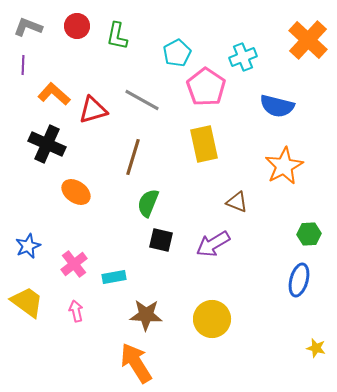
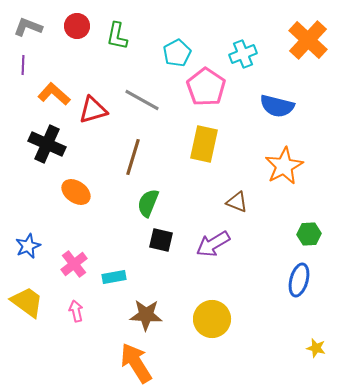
cyan cross: moved 3 px up
yellow rectangle: rotated 24 degrees clockwise
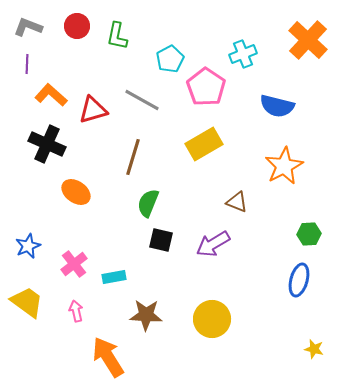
cyan pentagon: moved 7 px left, 6 px down
purple line: moved 4 px right, 1 px up
orange L-shape: moved 3 px left, 1 px down
yellow rectangle: rotated 48 degrees clockwise
yellow star: moved 2 px left, 1 px down
orange arrow: moved 28 px left, 6 px up
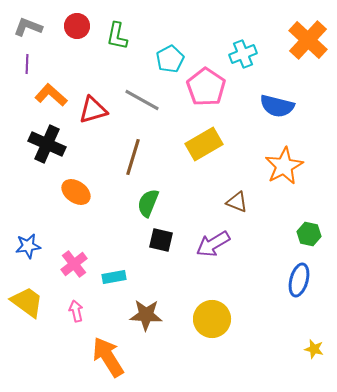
green hexagon: rotated 15 degrees clockwise
blue star: rotated 15 degrees clockwise
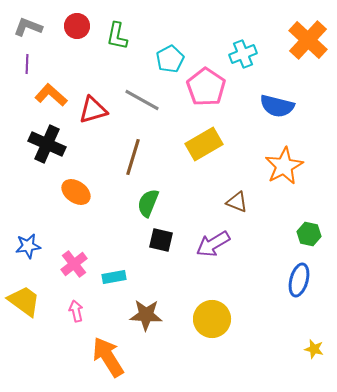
yellow trapezoid: moved 3 px left, 1 px up
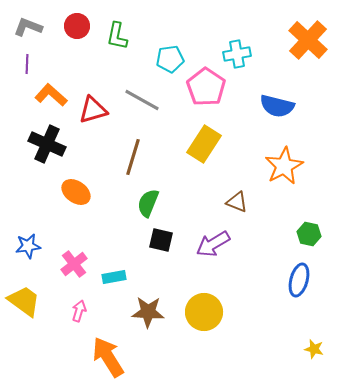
cyan cross: moved 6 px left; rotated 12 degrees clockwise
cyan pentagon: rotated 20 degrees clockwise
yellow rectangle: rotated 27 degrees counterclockwise
pink arrow: moved 3 px right; rotated 30 degrees clockwise
brown star: moved 2 px right, 3 px up
yellow circle: moved 8 px left, 7 px up
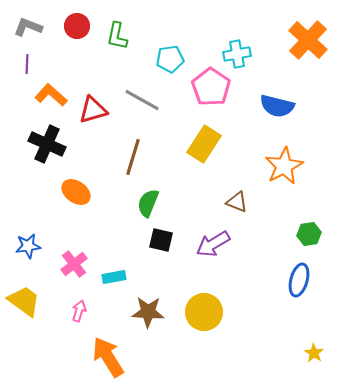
pink pentagon: moved 5 px right
green hexagon: rotated 20 degrees counterclockwise
yellow star: moved 4 px down; rotated 18 degrees clockwise
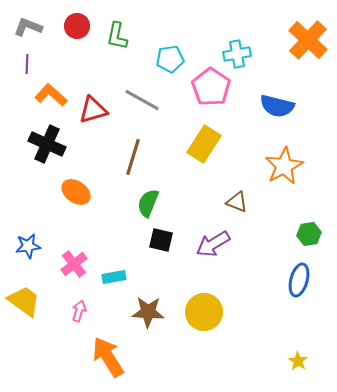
yellow star: moved 16 px left, 8 px down
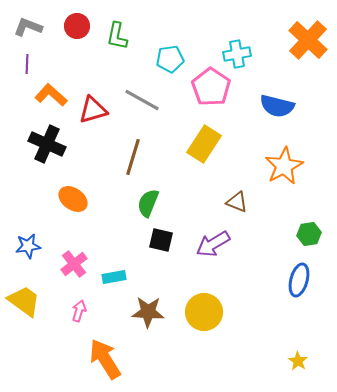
orange ellipse: moved 3 px left, 7 px down
orange arrow: moved 3 px left, 2 px down
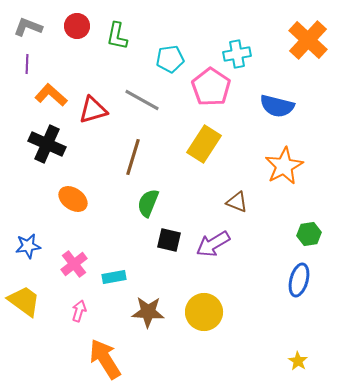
black square: moved 8 px right
